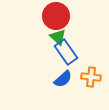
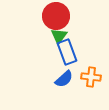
green triangle: moved 1 px right, 1 px up; rotated 24 degrees clockwise
blue rectangle: moved 1 px right; rotated 15 degrees clockwise
blue semicircle: moved 1 px right
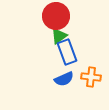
green triangle: rotated 18 degrees clockwise
blue semicircle: rotated 18 degrees clockwise
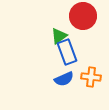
red circle: moved 27 px right
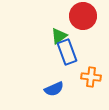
blue semicircle: moved 10 px left, 10 px down
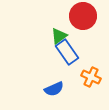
blue rectangle: rotated 15 degrees counterclockwise
orange cross: rotated 18 degrees clockwise
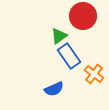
blue rectangle: moved 2 px right, 4 px down
orange cross: moved 3 px right, 3 px up; rotated 12 degrees clockwise
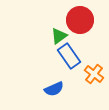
red circle: moved 3 px left, 4 px down
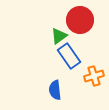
orange cross: moved 2 px down; rotated 36 degrees clockwise
blue semicircle: moved 1 px right, 1 px down; rotated 108 degrees clockwise
